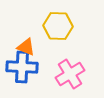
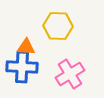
orange triangle: rotated 18 degrees counterclockwise
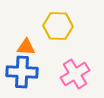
blue cross: moved 5 px down
pink cross: moved 5 px right
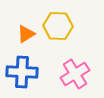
orange triangle: moved 13 px up; rotated 36 degrees counterclockwise
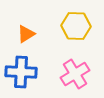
yellow hexagon: moved 18 px right
blue cross: moved 1 px left
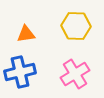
orange triangle: rotated 24 degrees clockwise
blue cross: moved 1 px left; rotated 16 degrees counterclockwise
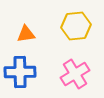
yellow hexagon: rotated 8 degrees counterclockwise
blue cross: rotated 12 degrees clockwise
